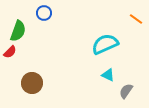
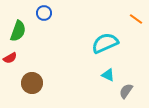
cyan semicircle: moved 1 px up
red semicircle: moved 6 px down; rotated 16 degrees clockwise
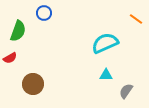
cyan triangle: moved 2 px left; rotated 24 degrees counterclockwise
brown circle: moved 1 px right, 1 px down
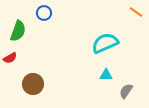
orange line: moved 7 px up
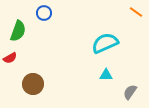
gray semicircle: moved 4 px right, 1 px down
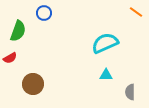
gray semicircle: rotated 35 degrees counterclockwise
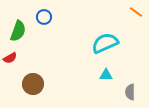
blue circle: moved 4 px down
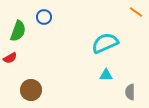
brown circle: moved 2 px left, 6 px down
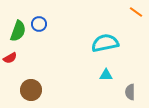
blue circle: moved 5 px left, 7 px down
cyan semicircle: rotated 12 degrees clockwise
